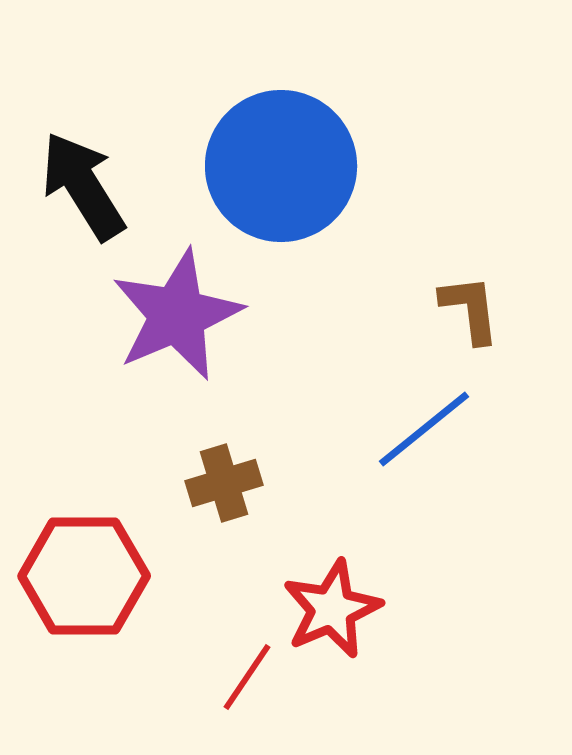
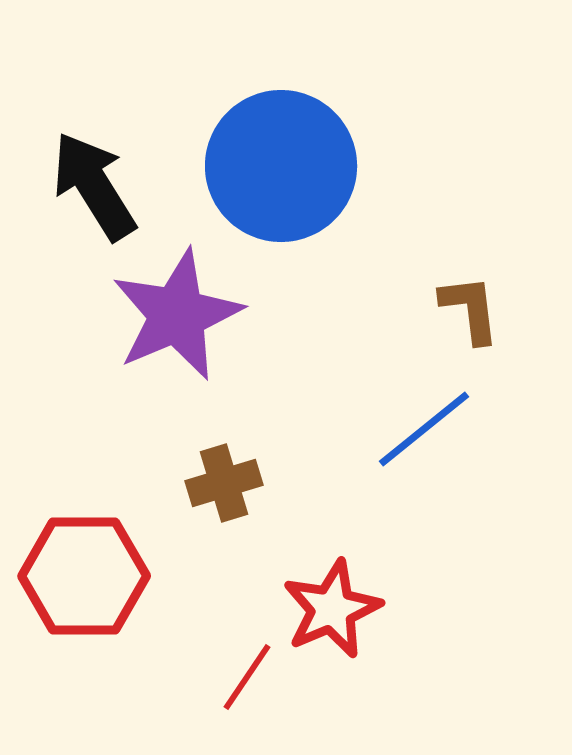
black arrow: moved 11 px right
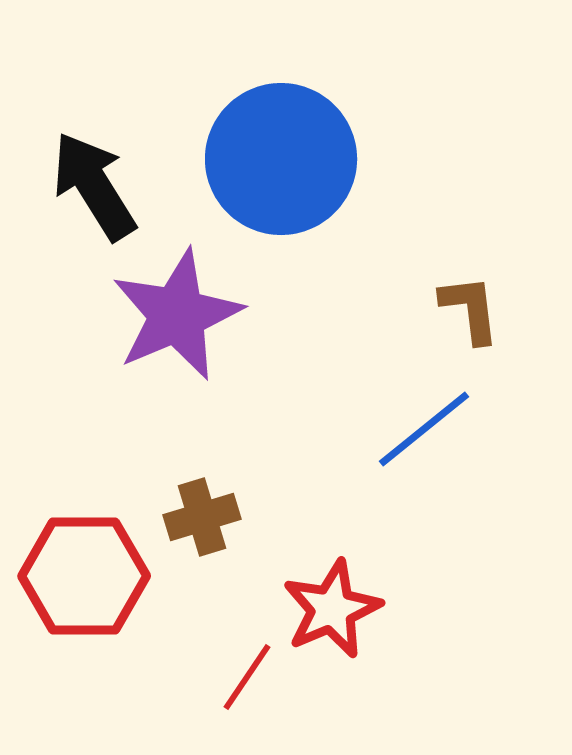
blue circle: moved 7 px up
brown cross: moved 22 px left, 34 px down
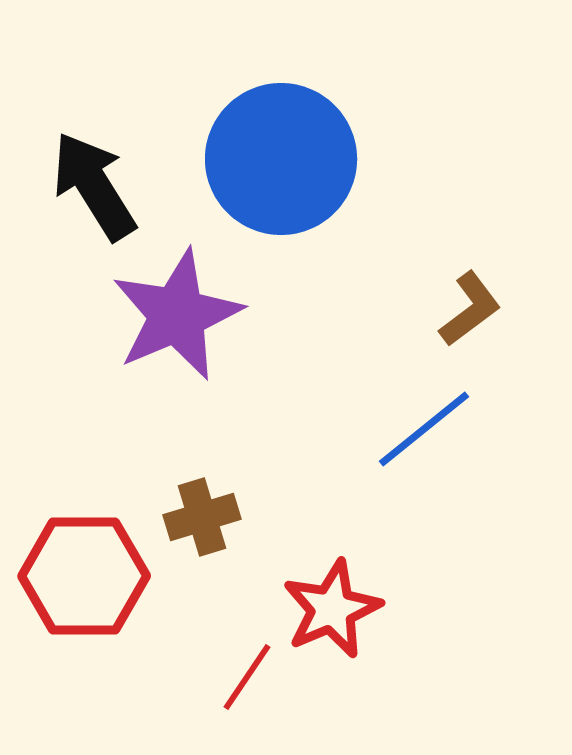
brown L-shape: rotated 60 degrees clockwise
